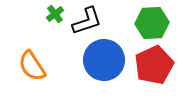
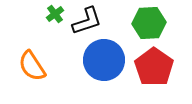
green hexagon: moved 3 px left
red pentagon: moved 2 px down; rotated 12 degrees counterclockwise
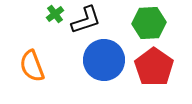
black L-shape: moved 1 px left, 1 px up
orange semicircle: rotated 12 degrees clockwise
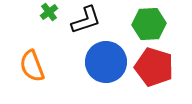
green cross: moved 6 px left, 2 px up
green hexagon: moved 1 px down
blue circle: moved 2 px right, 2 px down
red pentagon: rotated 18 degrees counterclockwise
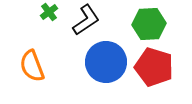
black L-shape: rotated 16 degrees counterclockwise
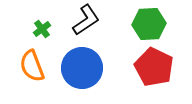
green cross: moved 7 px left, 17 px down
blue circle: moved 24 px left, 6 px down
red pentagon: rotated 9 degrees clockwise
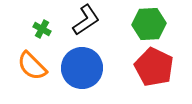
green cross: rotated 24 degrees counterclockwise
orange semicircle: rotated 24 degrees counterclockwise
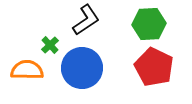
green cross: moved 8 px right, 16 px down; rotated 18 degrees clockwise
orange semicircle: moved 5 px left, 4 px down; rotated 136 degrees clockwise
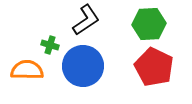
green cross: rotated 30 degrees counterclockwise
blue circle: moved 1 px right, 2 px up
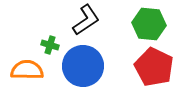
green hexagon: rotated 8 degrees clockwise
